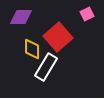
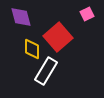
purple diamond: rotated 75 degrees clockwise
white rectangle: moved 4 px down
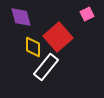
yellow diamond: moved 1 px right, 2 px up
white rectangle: moved 4 px up; rotated 8 degrees clockwise
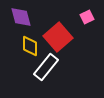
pink square: moved 3 px down
yellow diamond: moved 3 px left, 1 px up
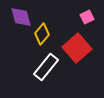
red square: moved 19 px right, 11 px down
yellow diamond: moved 12 px right, 12 px up; rotated 40 degrees clockwise
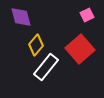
pink square: moved 2 px up
yellow diamond: moved 6 px left, 11 px down
red square: moved 3 px right, 1 px down
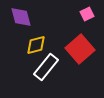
pink square: moved 1 px up
yellow diamond: rotated 35 degrees clockwise
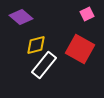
purple diamond: rotated 35 degrees counterclockwise
red square: rotated 20 degrees counterclockwise
white rectangle: moved 2 px left, 2 px up
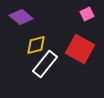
white rectangle: moved 1 px right, 1 px up
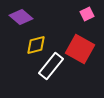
white rectangle: moved 6 px right, 2 px down
